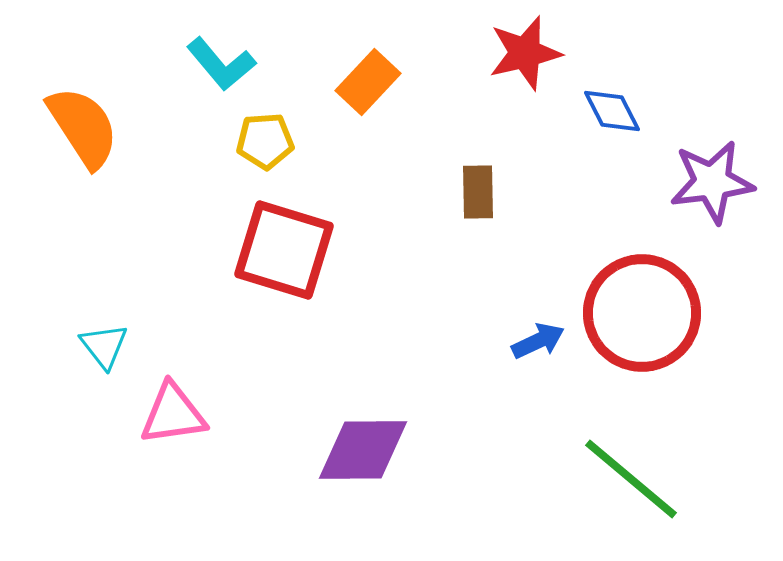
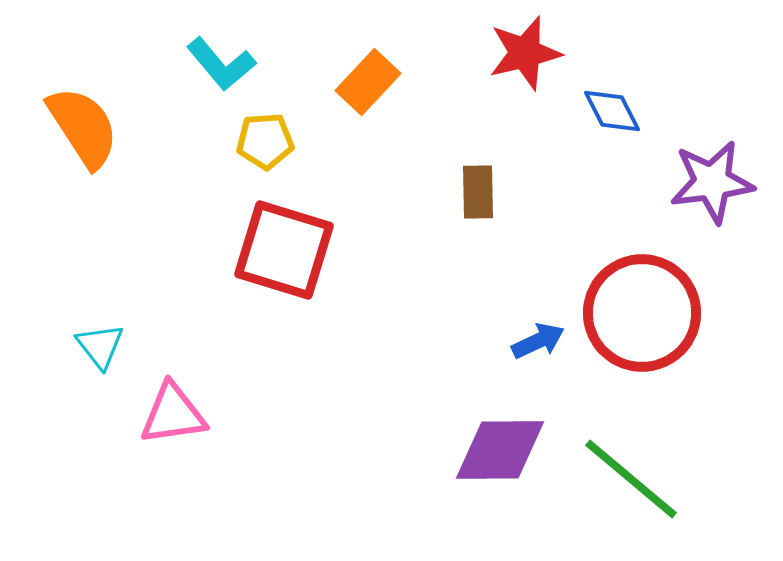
cyan triangle: moved 4 px left
purple diamond: moved 137 px right
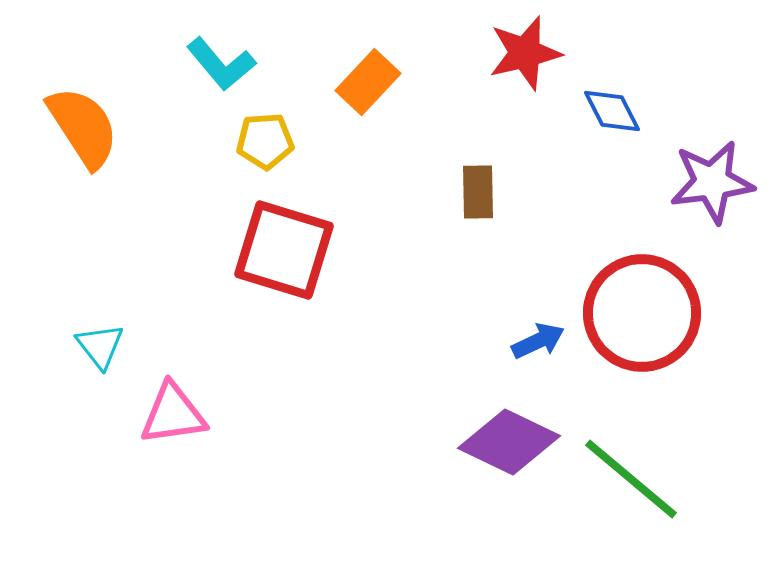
purple diamond: moved 9 px right, 8 px up; rotated 26 degrees clockwise
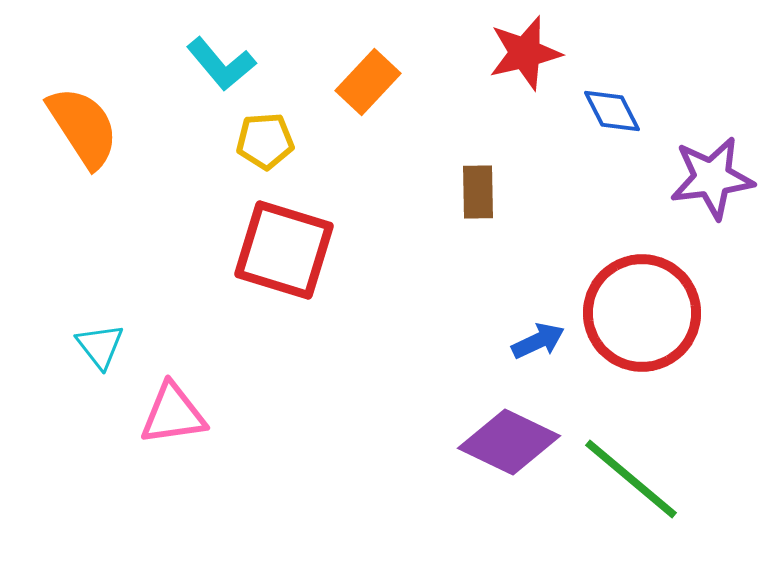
purple star: moved 4 px up
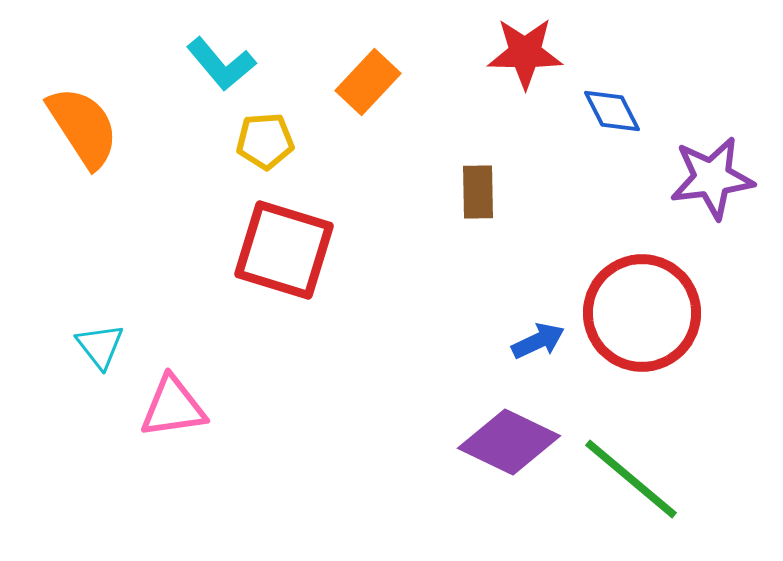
red star: rotated 14 degrees clockwise
pink triangle: moved 7 px up
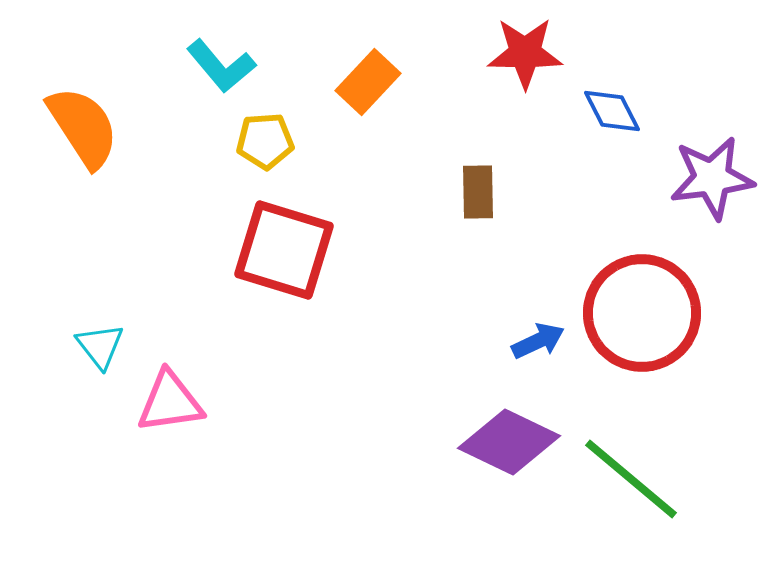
cyan L-shape: moved 2 px down
pink triangle: moved 3 px left, 5 px up
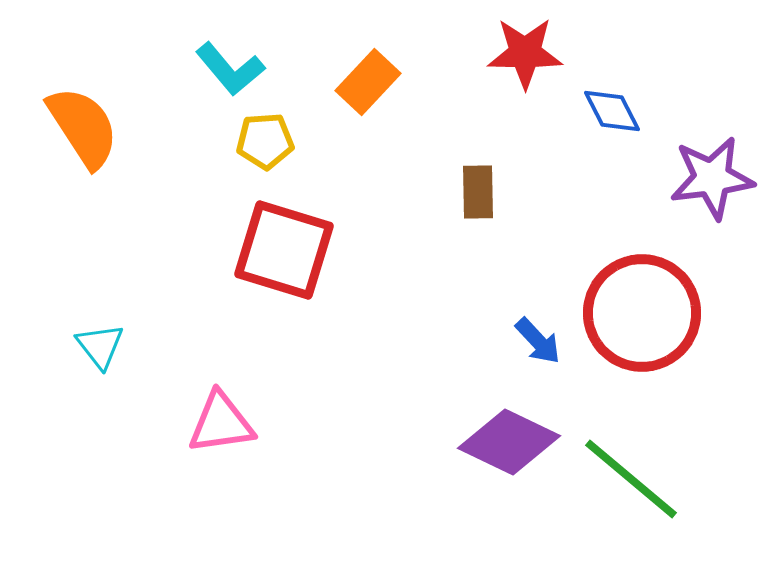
cyan L-shape: moved 9 px right, 3 px down
blue arrow: rotated 72 degrees clockwise
pink triangle: moved 51 px right, 21 px down
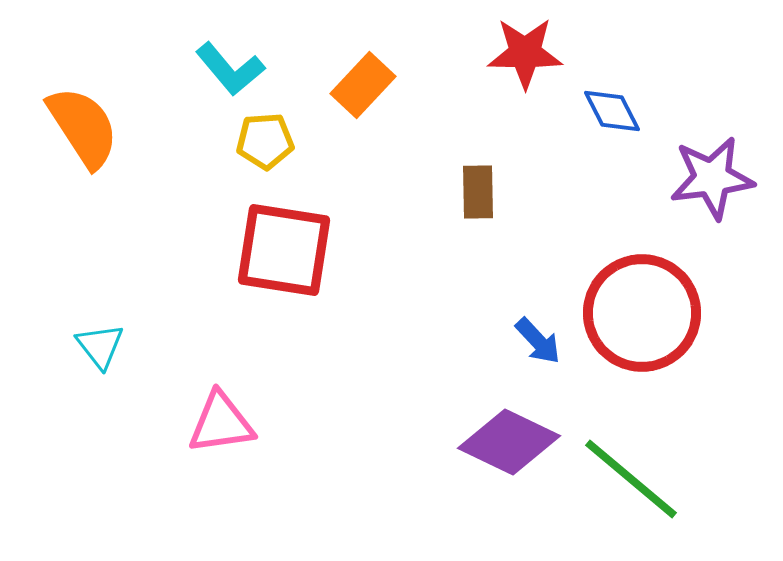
orange rectangle: moved 5 px left, 3 px down
red square: rotated 8 degrees counterclockwise
